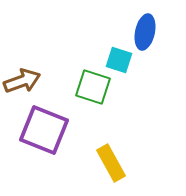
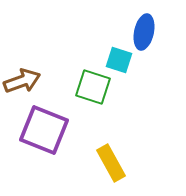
blue ellipse: moved 1 px left
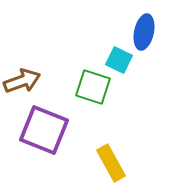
cyan square: rotated 8 degrees clockwise
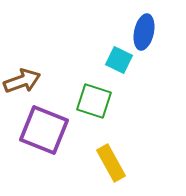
green square: moved 1 px right, 14 px down
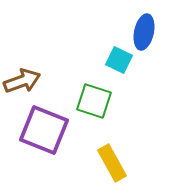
yellow rectangle: moved 1 px right
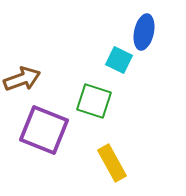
brown arrow: moved 2 px up
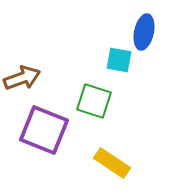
cyan square: rotated 16 degrees counterclockwise
brown arrow: moved 1 px up
yellow rectangle: rotated 27 degrees counterclockwise
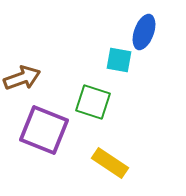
blue ellipse: rotated 8 degrees clockwise
green square: moved 1 px left, 1 px down
yellow rectangle: moved 2 px left
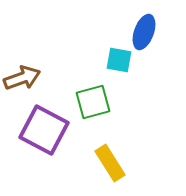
green square: rotated 33 degrees counterclockwise
purple square: rotated 6 degrees clockwise
yellow rectangle: rotated 24 degrees clockwise
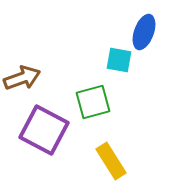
yellow rectangle: moved 1 px right, 2 px up
